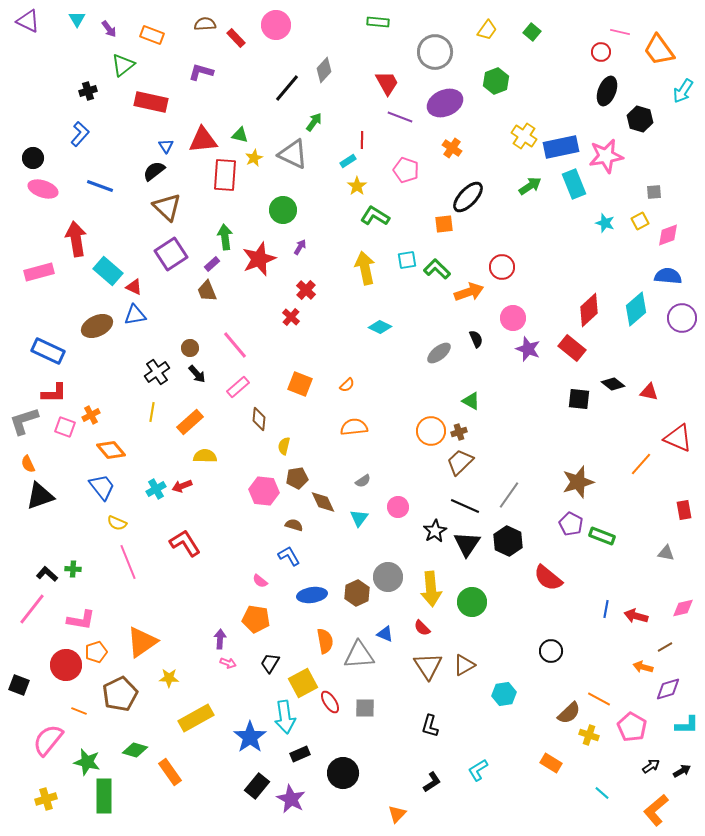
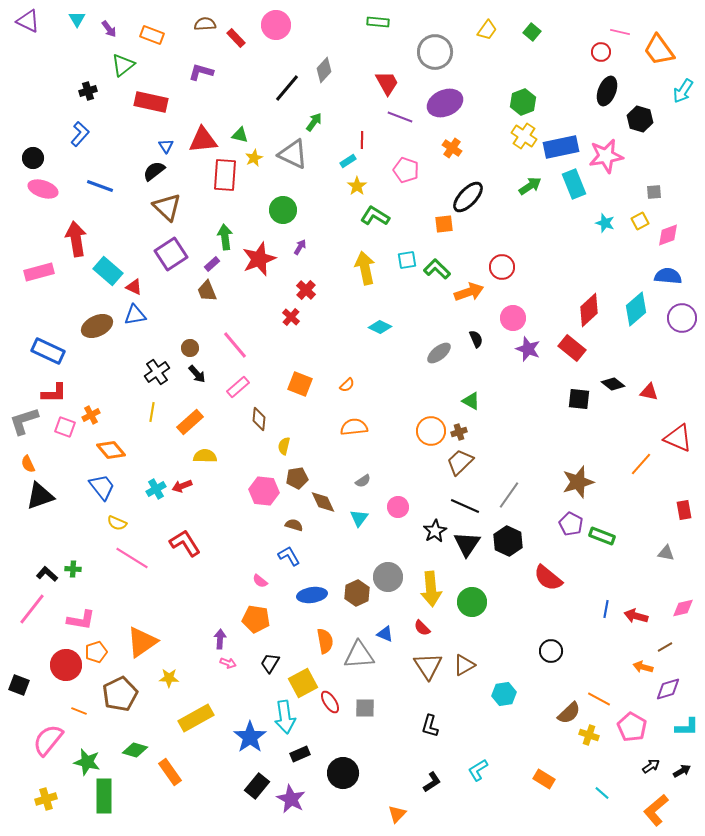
green hexagon at (496, 81): moved 27 px right, 21 px down
pink line at (128, 562): moved 4 px right, 4 px up; rotated 36 degrees counterclockwise
cyan L-shape at (687, 725): moved 2 px down
orange rectangle at (551, 763): moved 7 px left, 16 px down
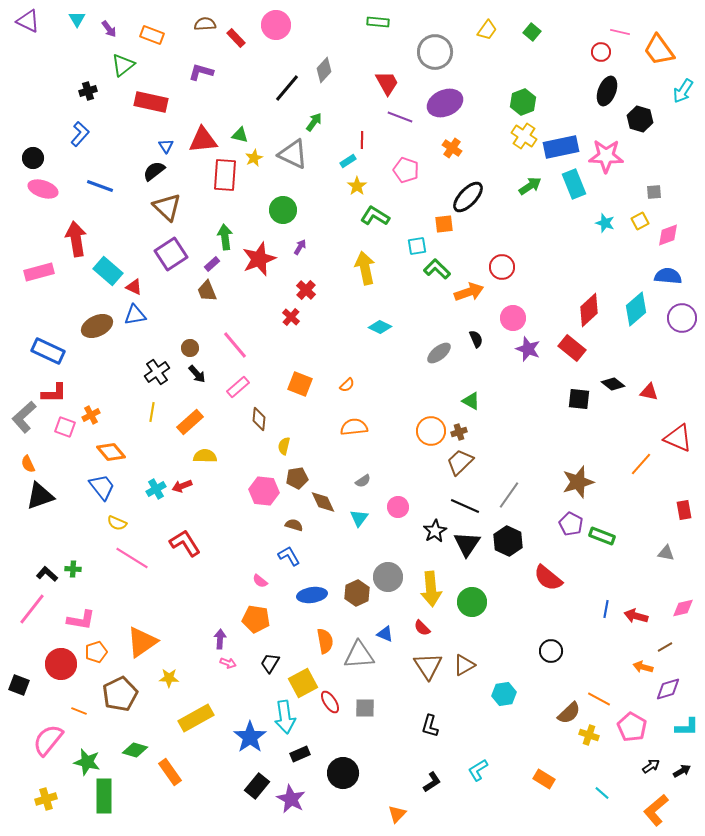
pink star at (606, 156): rotated 12 degrees clockwise
cyan square at (407, 260): moved 10 px right, 14 px up
gray L-shape at (24, 421): moved 4 px up; rotated 24 degrees counterclockwise
orange diamond at (111, 450): moved 2 px down
red circle at (66, 665): moved 5 px left, 1 px up
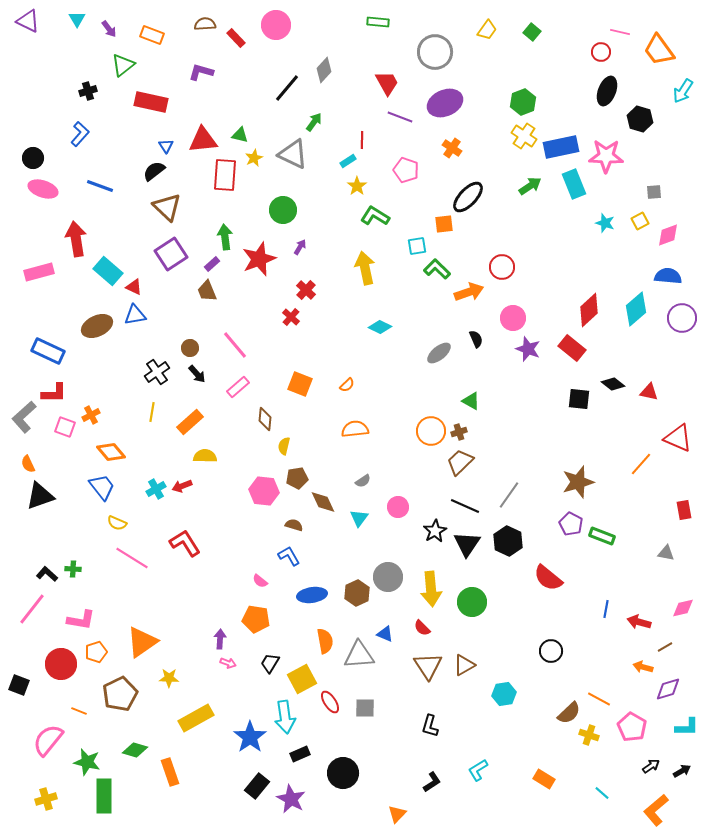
brown diamond at (259, 419): moved 6 px right
orange semicircle at (354, 427): moved 1 px right, 2 px down
red arrow at (636, 616): moved 3 px right, 6 px down
yellow square at (303, 683): moved 1 px left, 4 px up
orange rectangle at (170, 772): rotated 16 degrees clockwise
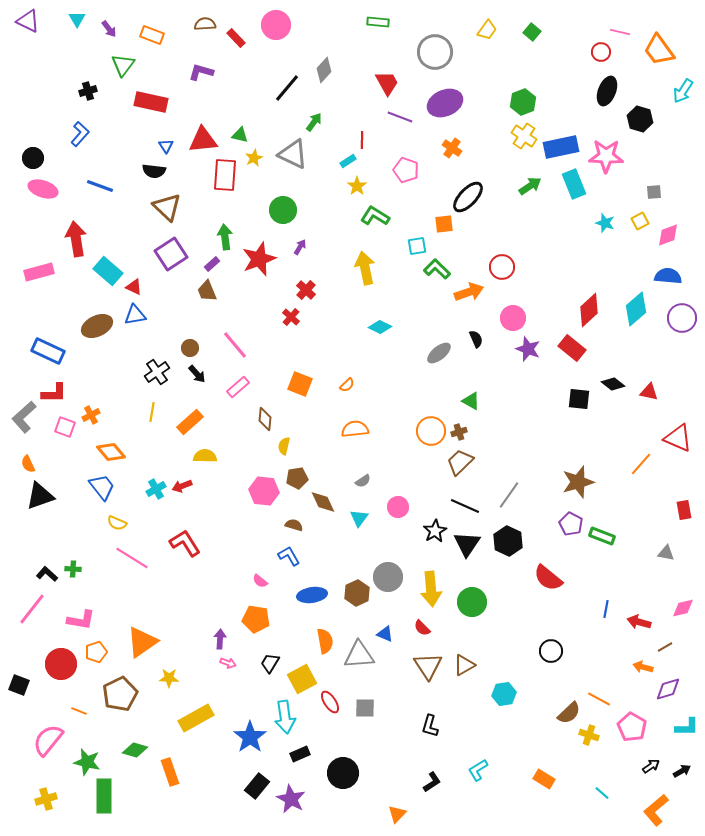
green triangle at (123, 65): rotated 15 degrees counterclockwise
black semicircle at (154, 171): rotated 135 degrees counterclockwise
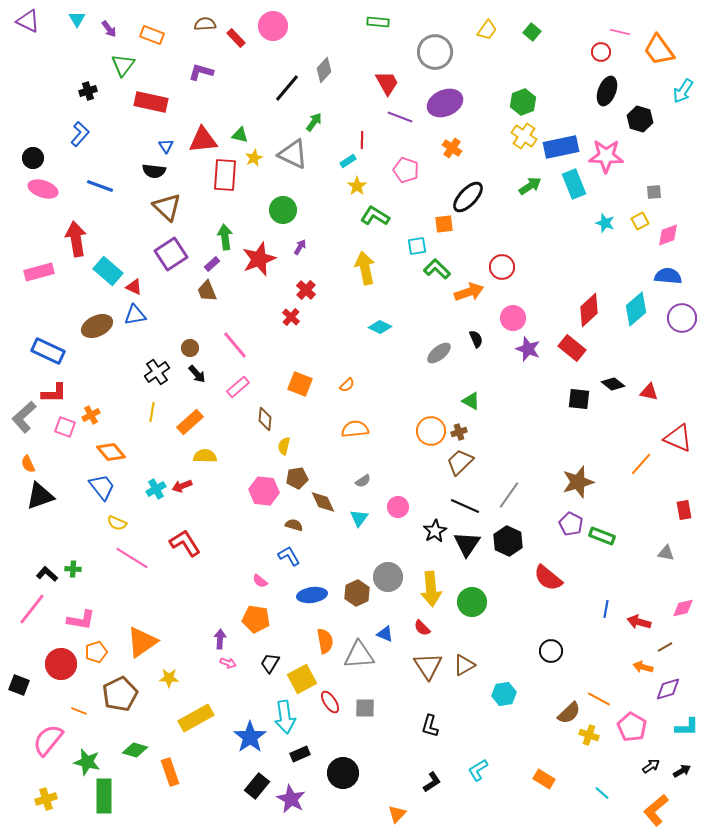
pink circle at (276, 25): moved 3 px left, 1 px down
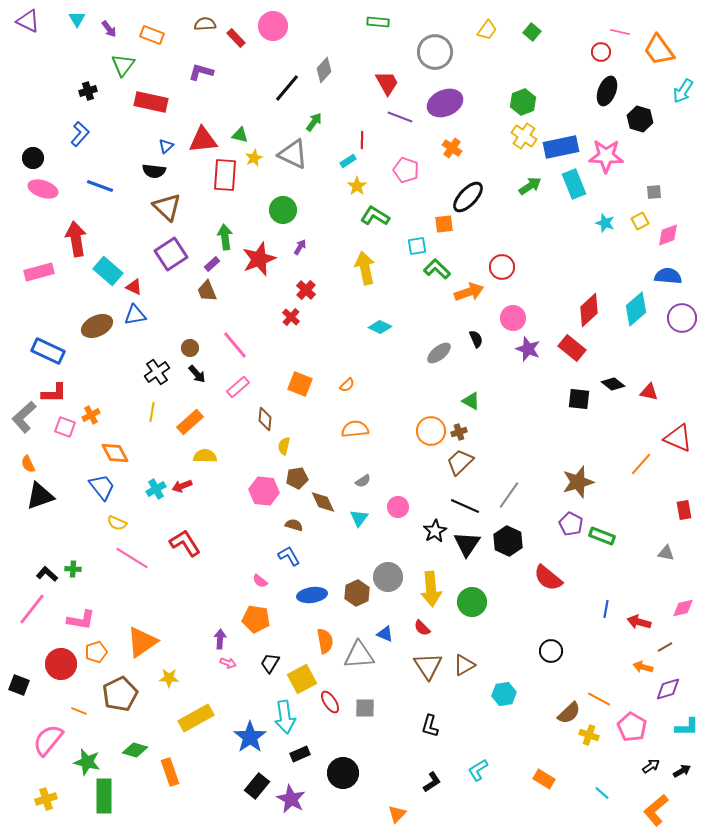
blue triangle at (166, 146): rotated 21 degrees clockwise
orange diamond at (111, 452): moved 4 px right, 1 px down; rotated 12 degrees clockwise
